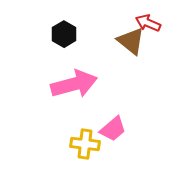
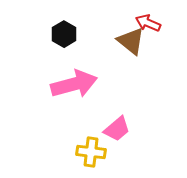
pink trapezoid: moved 4 px right
yellow cross: moved 6 px right, 8 px down
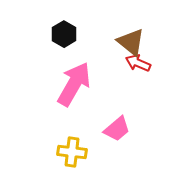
red arrow: moved 10 px left, 40 px down
brown triangle: moved 1 px down
pink arrow: rotated 45 degrees counterclockwise
yellow cross: moved 19 px left
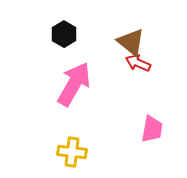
pink trapezoid: moved 35 px right; rotated 40 degrees counterclockwise
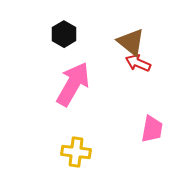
pink arrow: moved 1 px left
yellow cross: moved 4 px right
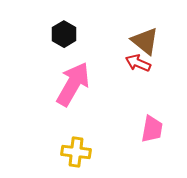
brown triangle: moved 14 px right, 1 px up
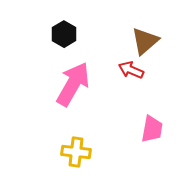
brown triangle: rotated 40 degrees clockwise
red arrow: moved 7 px left, 7 px down
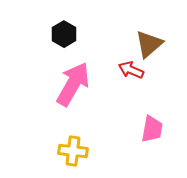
brown triangle: moved 4 px right, 3 px down
yellow cross: moved 3 px left, 1 px up
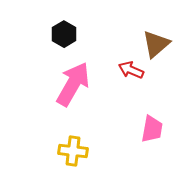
brown triangle: moved 7 px right
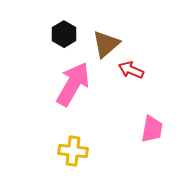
brown triangle: moved 50 px left
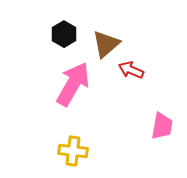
pink trapezoid: moved 10 px right, 3 px up
